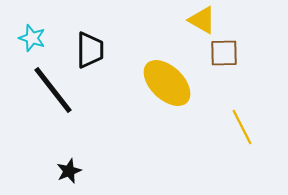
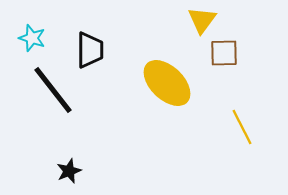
yellow triangle: rotated 36 degrees clockwise
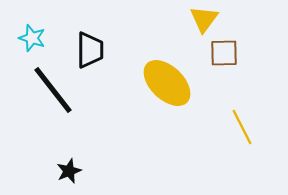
yellow triangle: moved 2 px right, 1 px up
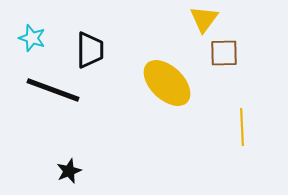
black line: rotated 32 degrees counterclockwise
yellow line: rotated 24 degrees clockwise
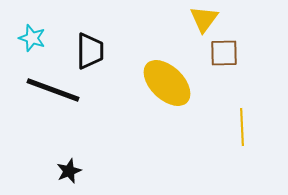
black trapezoid: moved 1 px down
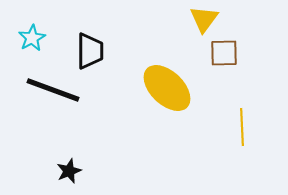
cyan star: rotated 24 degrees clockwise
yellow ellipse: moved 5 px down
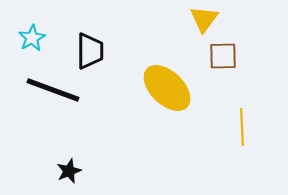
brown square: moved 1 px left, 3 px down
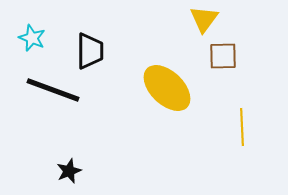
cyan star: rotated 20 degrees counterclockwise
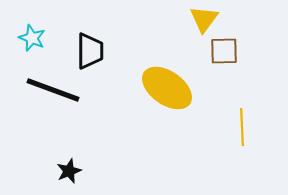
brown square: moved 1 px right, 5 px up
yellow ellipse: rotated 9 degrees counterclockwise
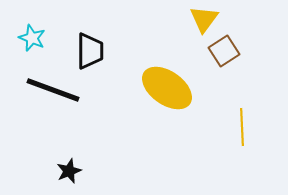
brown square: rotated 32 degrees counterclockwise
